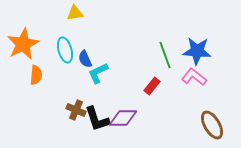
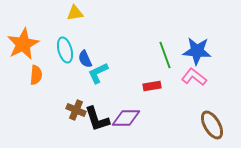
red rectangle: rotated 42 degrees clockwise
purple diamond: moved 3 px right
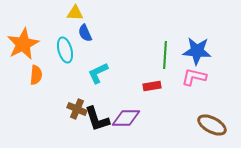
yellow triangle: rotated 12 degrees clockwise
green line: rotated 24 degrees clockwise
blue semicircle: moved 26 px up
pink L-shape: rotated 25 degrees counterclockwise
brown cross: moved 1 px right, 1 px up
brown ellipse: rotated 32 degrees counterclockwise
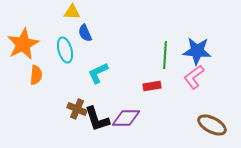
yellow triangle: moved 3 px left, 1 px up
pink L-shape: rotated 50 degrees counterclockwise
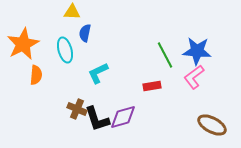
blue semicircle: rotated 36 degrees clockwise
green line: rotated 32 degrees counterclockwise
purple diamond: moved 3 px left, 1 px up; rotated 16 degrees counterclockwise
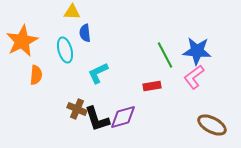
blue semicircle: rotated 18 degrees counterclockwise
orange star: moved 1 px left, 3 px up
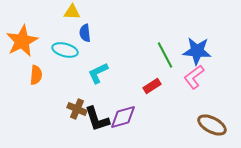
cyan ellipse: rotated 60 degrees counterclockwise
red rectangle: rotated 24 degrees counterclockwise
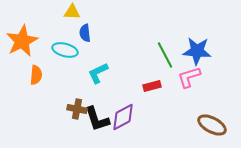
pink L-shape: moved 5 px left; rotated 20 degrees clockwise
red rectangle: rotated 18 degrees clockwise
brown cross: rotated 12 degrees counterclockwise
purple diamond: rotated 12 degrees counterclockwise
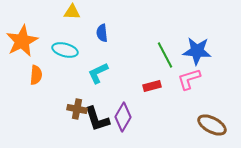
blue semicircle: moved 17 px right
pink L-shape: moved 2 px down
purple diamond: rotated 32 degrees counterclockwise
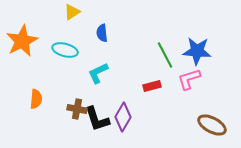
yellow triangle: rotated 36 degrees counterclockwise
orange semicircle: moved 24 px down
